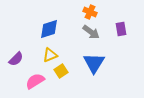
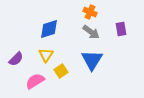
yellow triangle: moved 4 px left; rotated 35 degrees counterclockwise
blue triangle: moved 2 px left, 3 px up
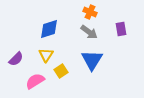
gray arrow: moved 2 px left
